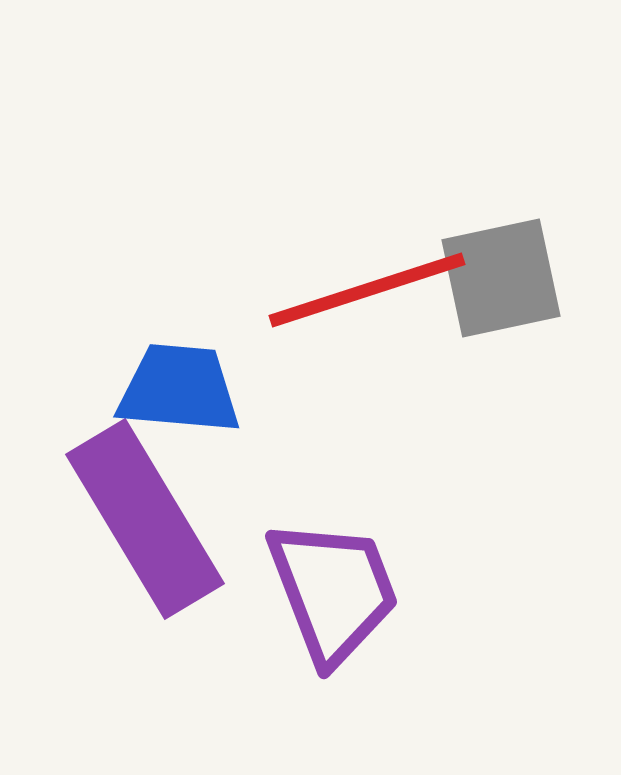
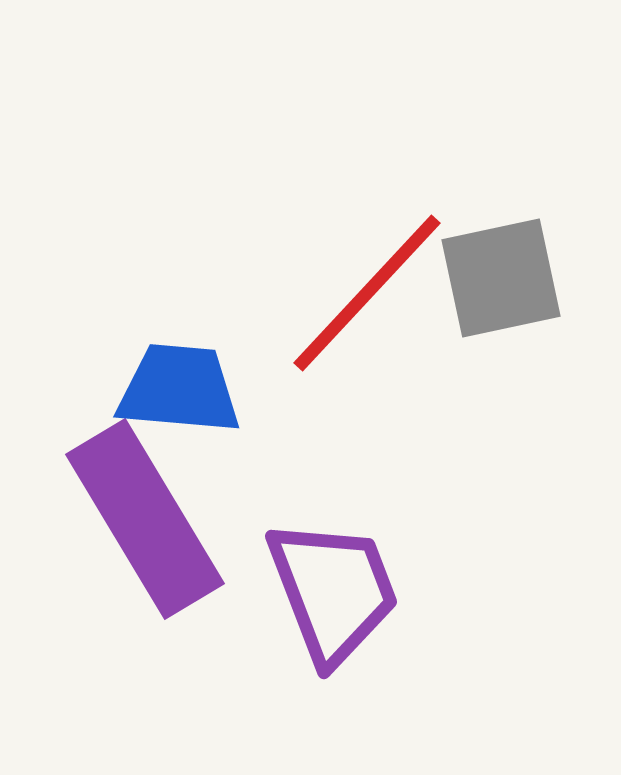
red line: moved 3 px down; rotated 29 degrees counterclockwise
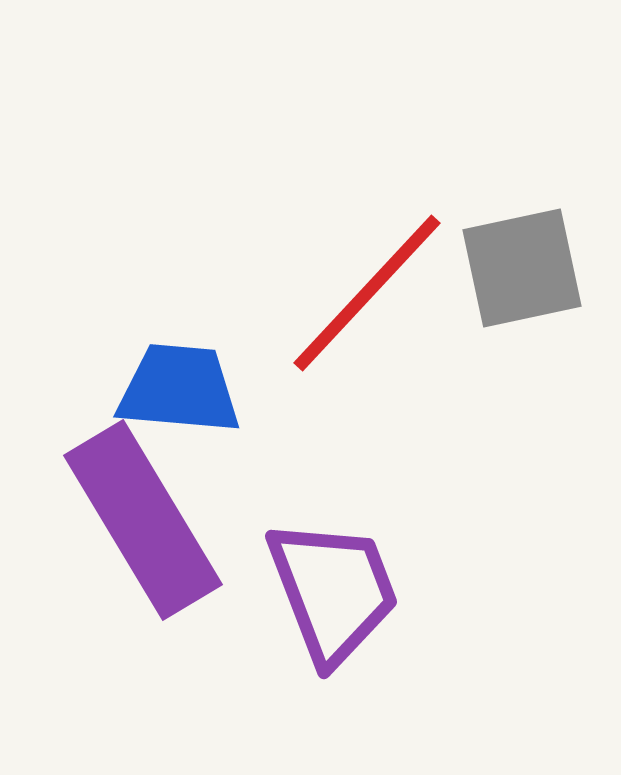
gray square: moved 21 px right, 10 px up
purple rectangle: moved 2 px left, 1 px down
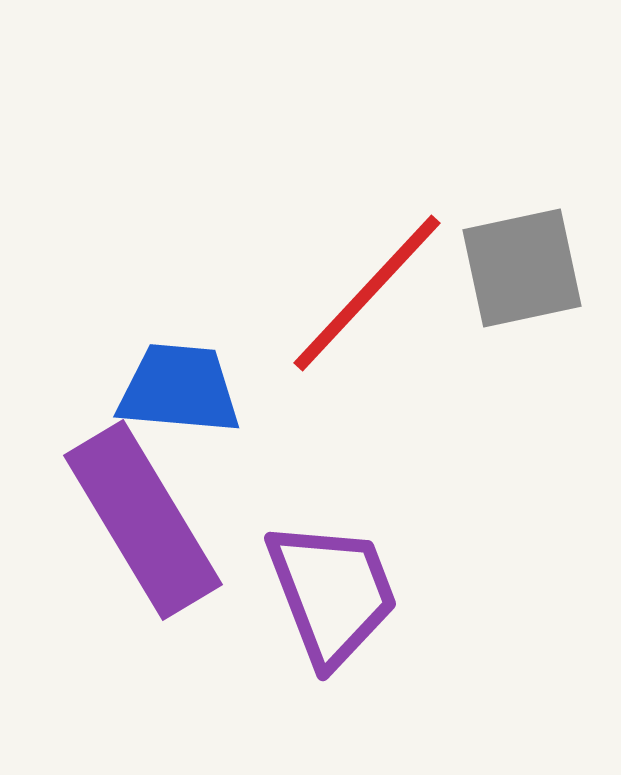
purple trapezoid: moved 1 px left, 2 px down
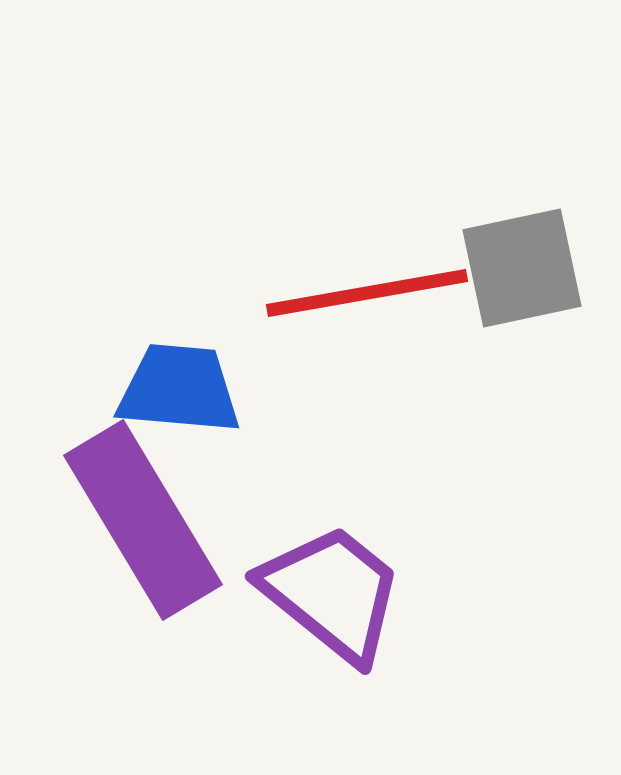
red line: rotated 37 degrees clockwise
purple trapezoid: rotated 30 degrees counterclockwise
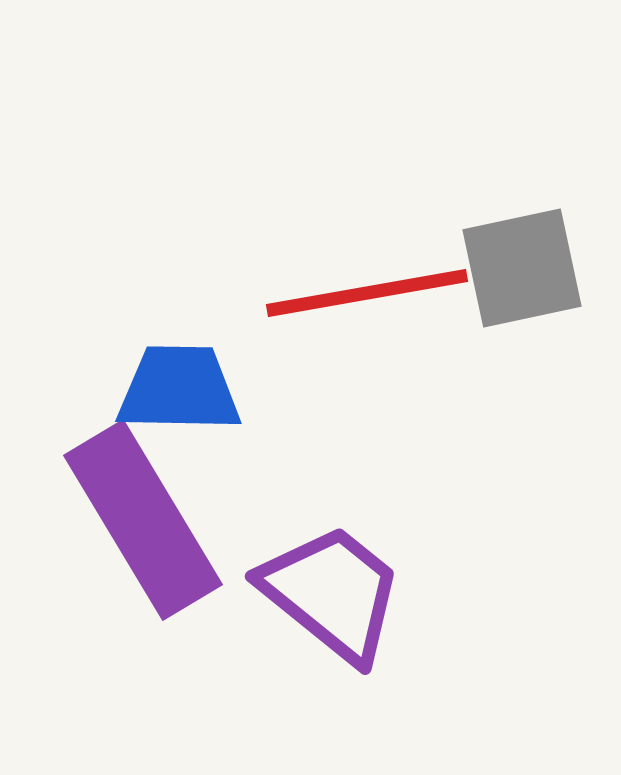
blue trapezoid: rotated 4 degrees counterclockwise
